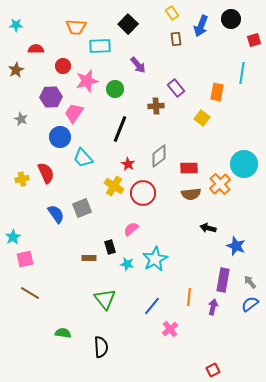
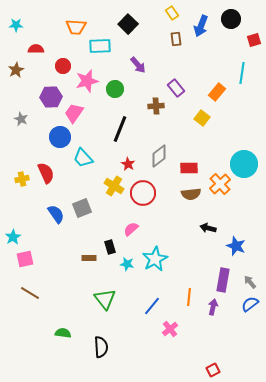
orange rectangle at (217, 92): rotated 30 degrees clockwise
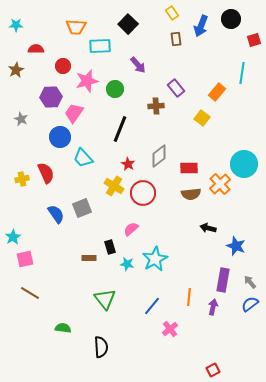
green semicircle at (63, 333): moved 5 px up
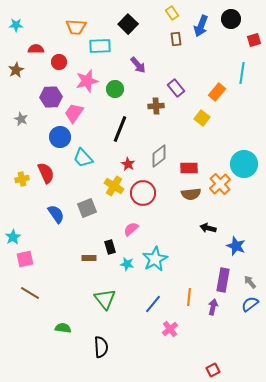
red circle at (63, 66): moved 4 px left, 4 px up
gray square at (82, 208): moved 5 px right
blue line at (152, 306): moved 1 px right, 2 px up
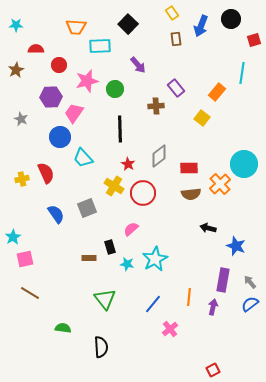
red circle at (59, 62): moved 3 px down
black line at (120, 129): rotated 24 degrees counterclockwise
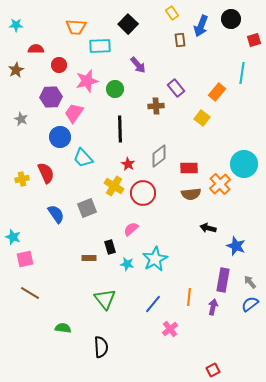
brown rectangle at (176, 39): moved 4 px right, 1 px down
cyan star at (13, 237): rotated 21 degrees counterclockwise
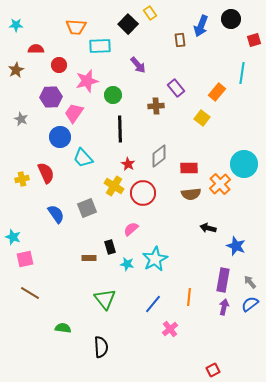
yellow rectangle at (172, 13): moved 22 px left
green circle at (115, 89): moved 2 px left, 6 px down
purple arrow at (213, 307): moved 11 px right
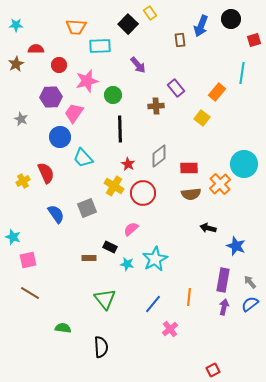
brown star at (16, 70): moved 6 px up
yellow cross at (22, 179): moved 1 px right, 2 px down; rotated 16 degrees counterclockwise
black rectangle at (110, 247): rotated 48 degrees counterclockwise
pink square at (25, 259): moved 3 px right, 1 px down
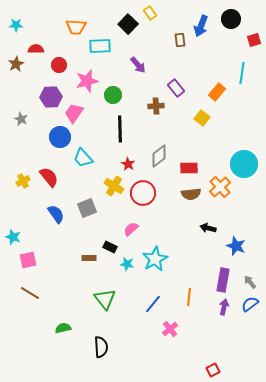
red semicircle at (46, 173): moved 3 px right, 4 px down; rotated 15 degrees counterclockwise
orange cross at (220, 184): moved 3 px down
green semicircle at (63, 328): rotated 21 degrees counterclockwise
